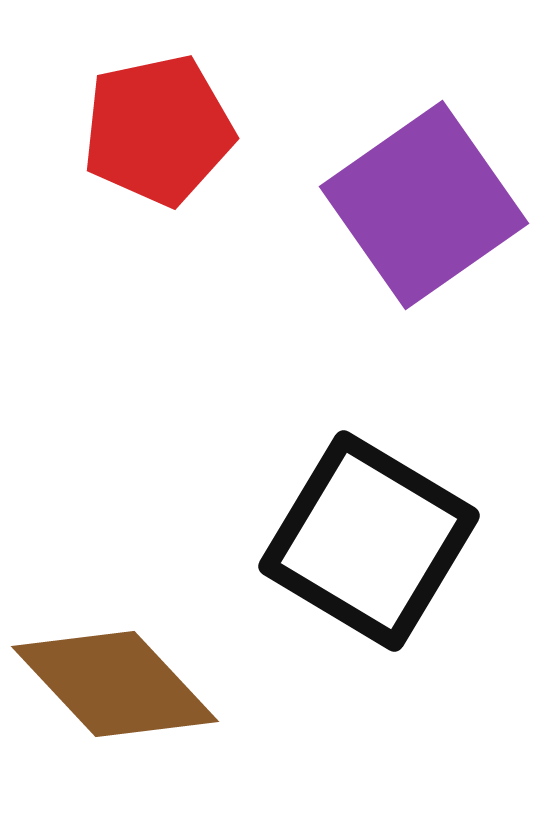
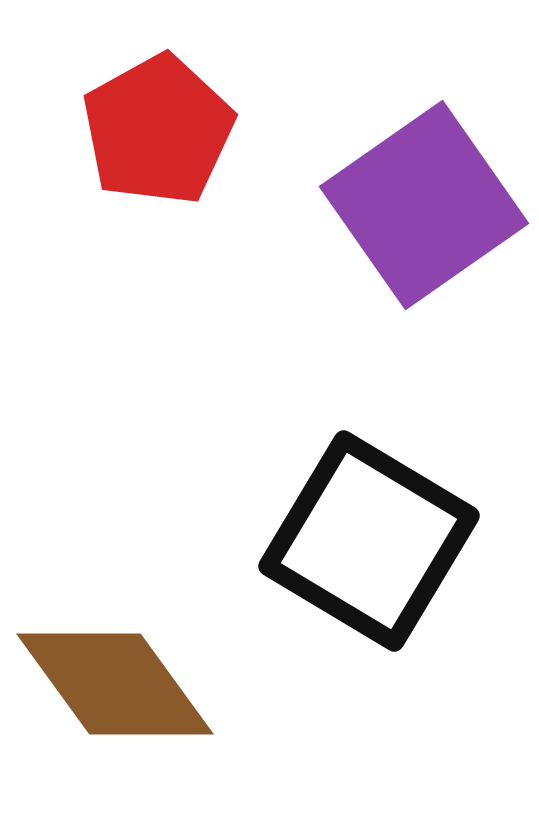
red pentagon: rotated 17 degrees counterclockwise
brown diamond: rotated 7 degrees clockwise
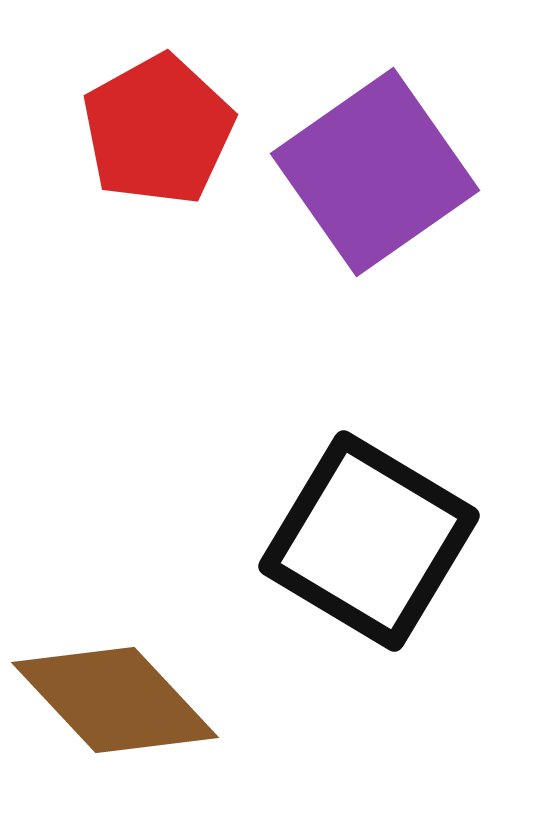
purple square: moved 49 px left, 33 px up
brown diamond: moved 16 px down; rotated 7 degrees counterclockwise
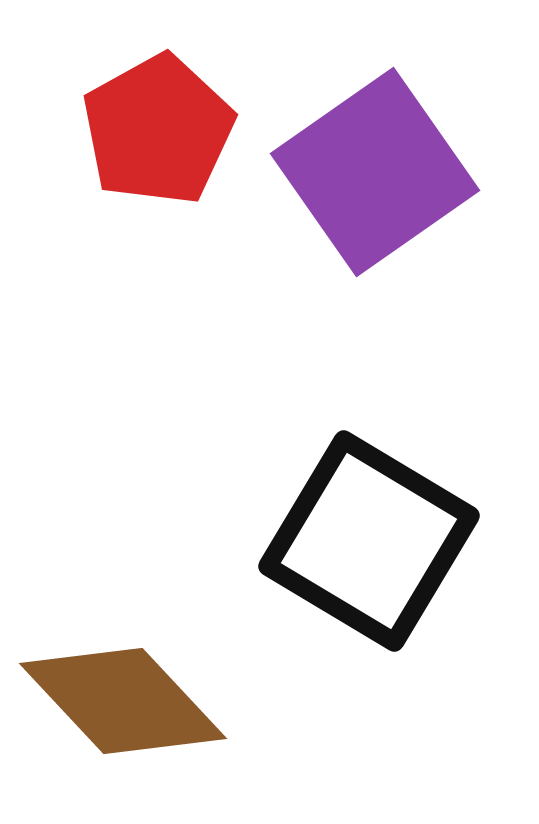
brown diamond: moved 8 px right, 1 px down
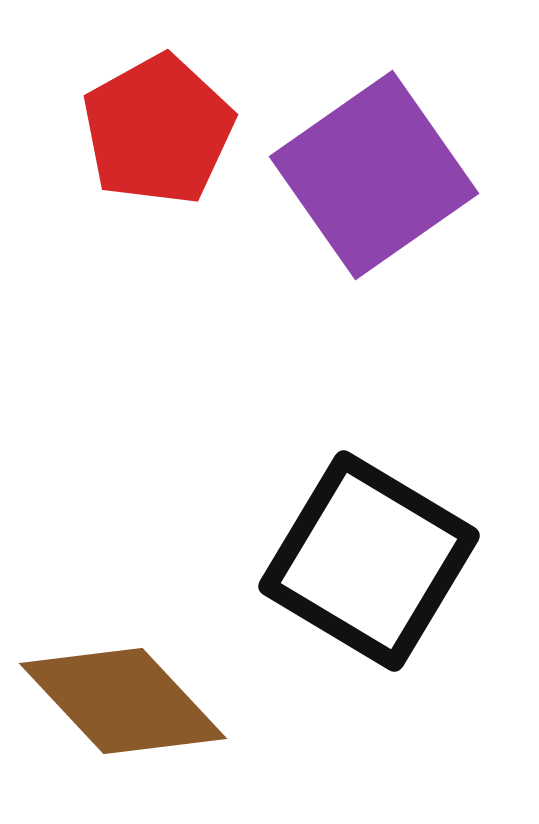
purple square: moved 1 px left, 3 px down
black square: moved 20 px down
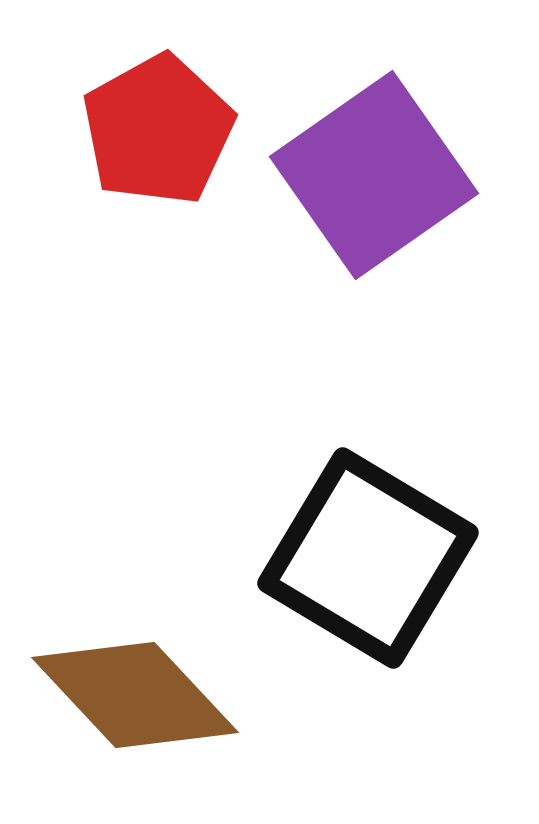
black square: moved 1 px left, 3 px up
brown diamond: moved 12 px right, 6 px up
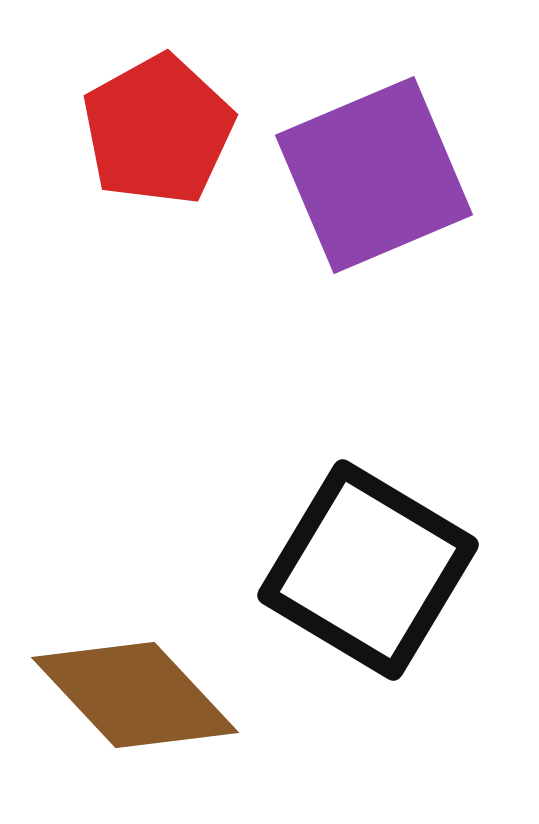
purple square: rotated 12 degrees clockwise
black square: moved 12 px down
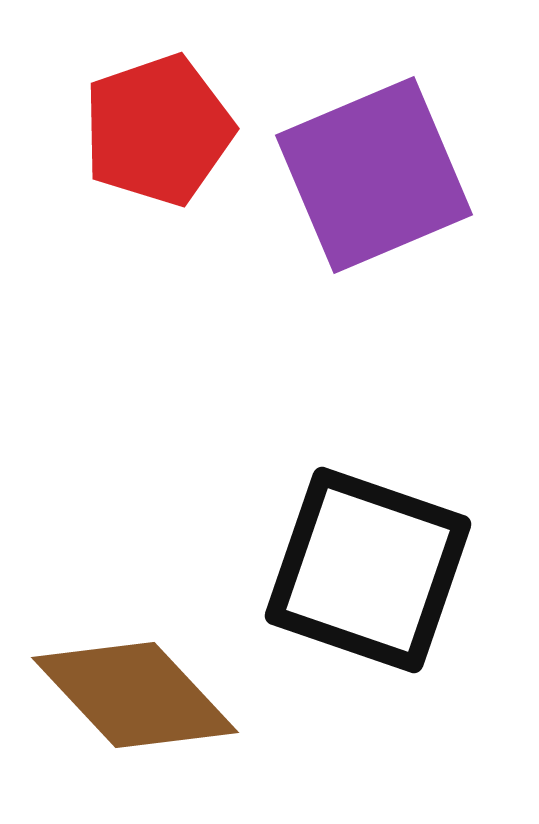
red pentagon: rotated 10 degrees clockwise
black square: rotated 12 degrees counterclockwise
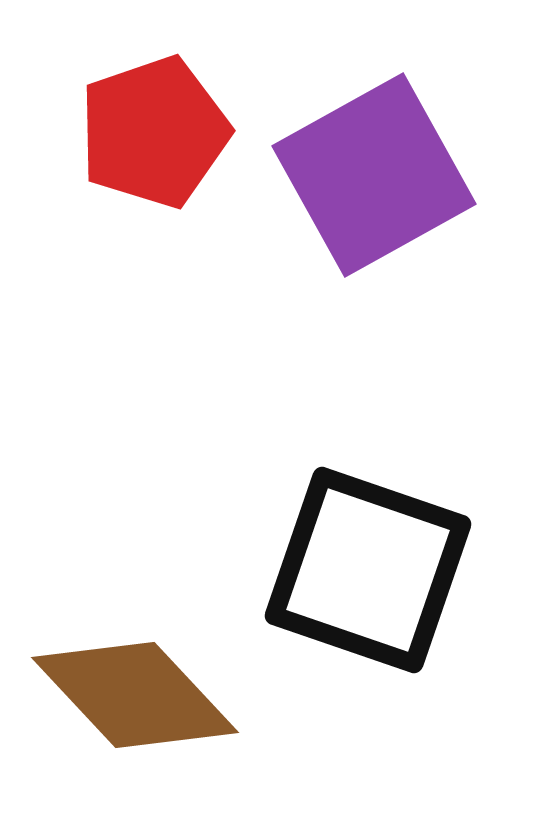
red pentagon: moved 4 px left, 2 px down
purple square: rotated 6 degrees counterclockwise
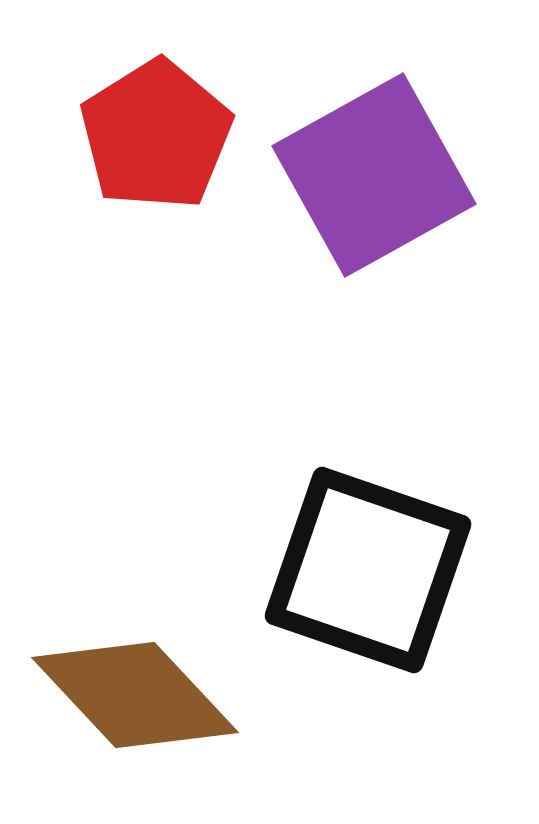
red pentagon: moved 2 px right, 3 px down; rotated 13 degrees counterclockwise
